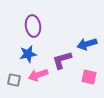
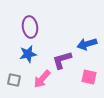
purple ellipse: moved 3 px left, 1 px down
pink arrow: moved 4 px right, 4 px down; rotated 30 degrees counterclockwise
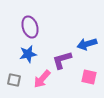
purple ellipse: rotated 10 degrees counterclockwise
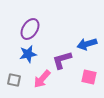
purple ellipse: moved 2 px down; rotated 50 degrees clockwise
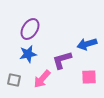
pink square: rotated 14 degrees counterclockwise
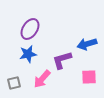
gray square: moved 3 px down; rotated 24 degrees counterclockwise
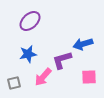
purple ellipse: moved 8 px up; rotated 15 degrees clockwise
blue arrow: moved 4 px left
pink arrow: moved 1 px right, 2 px up
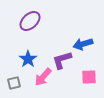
blue star: moved 5 px down; rotated 24 degrees counterclockwise
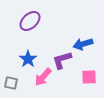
gray square: moved 3 px left; rotated 24 degrees clockwise
